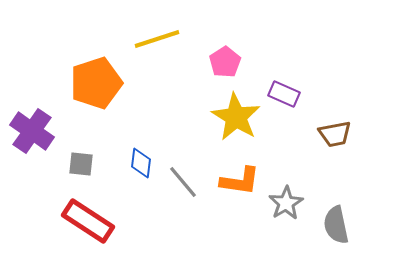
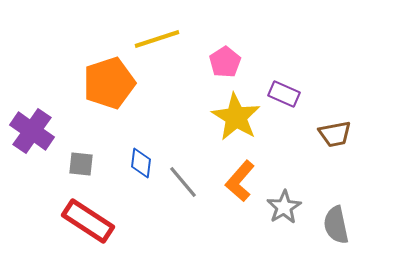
orange pentagon: moved 13 px right
orange L-shape: rotated 123 degrees clockwise
gray star: moved 2 px left, 4 px down
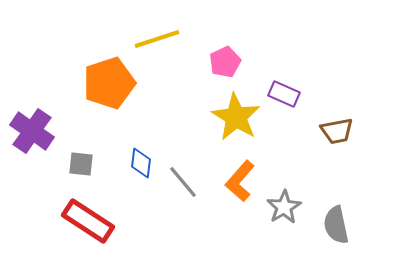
pink pentagon: rotated 8 degrees clockwise
brown trapezoid: moved 2 px right, 3 px up
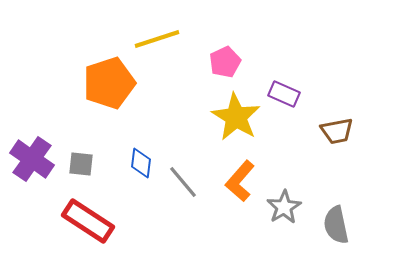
purple cross: moved 28 px down
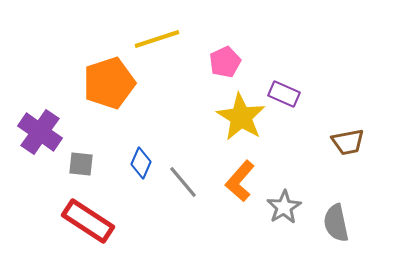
yellow star: moved 5 px right
brown trapezoid: moved 11 px right, 11 px down
purple cross: moved 8 px right, 27 px up
blue diamond: rotated 16 degrees clockwise
gray semicircle: moved 2 px up
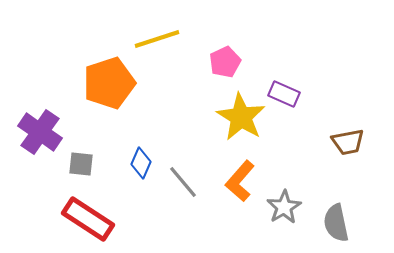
red rectangle: moved 2 px up
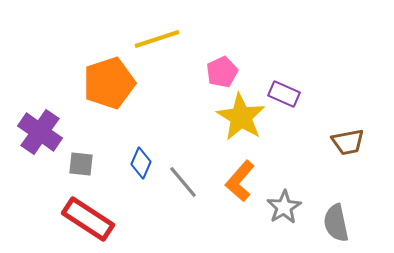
pink pentagon: moved 3 px left, 10 px down
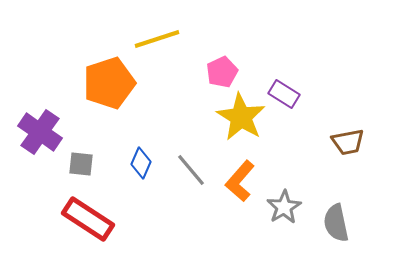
purple rectangle: rotated 8 degrees clockwise
gray line: moved 8 px right, 12 px up
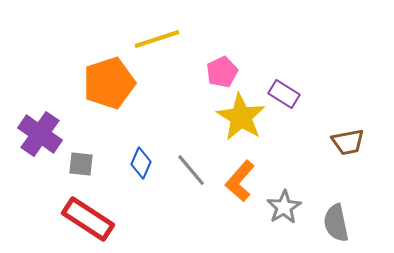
purple cross: moved 2 px down
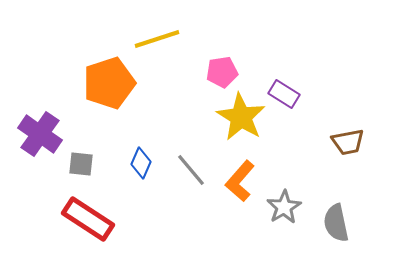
pink pentagon: rotated 16 degrees clockwise
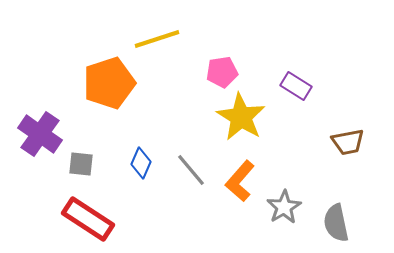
purple rectangle: moved 12 px right, 8 px up
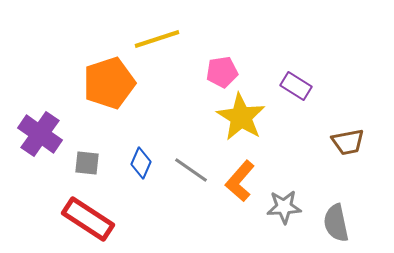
gray square: moved 6 px right, 1 px up
gray line: rotated 15 degrees counterclockwise
gray star: rotated 28 degrees clockwise
